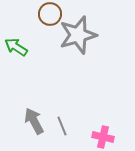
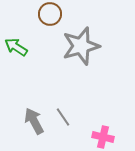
gray star: moved 3 px right, 11 px down
gray line: moved 1 px right, 9 px up; rotated 12 degrees counterclockwise
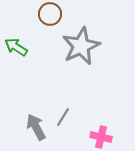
gray star: rotated 9 degrees counterclockwise
gray line: rotated 66 degrees clockwise
gray arrow: moved 2 px right, 6 px down
pink cross: moved 2 px left
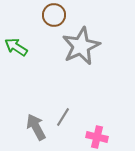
brown circle: moved 4 px right, 1 px down
pink cross: moved 4 px left
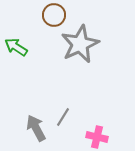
gray star: moved 1 px left, 2 px up
gray arrow: moved 1 px down
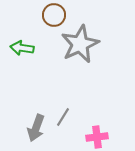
green arrow: moved 6 px right, 1 px down; rotated 25 degrees counterclockwise
gray arrow: rotated 132 degrees counterclockwise
pink cross: rotated 20 degrees counterclockwise
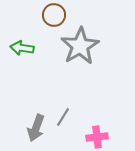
gray star: moved 2 px down; rotated 6 degrees counterclockwise
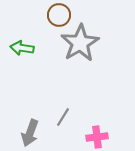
brown circle: moved 5 px right
gray star: moved 3 px up
gray arrow: moved 6 px left, 5 px down
